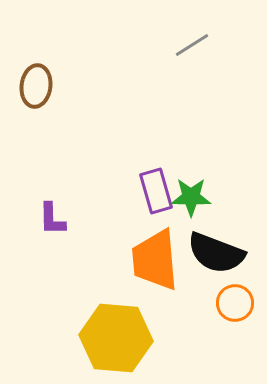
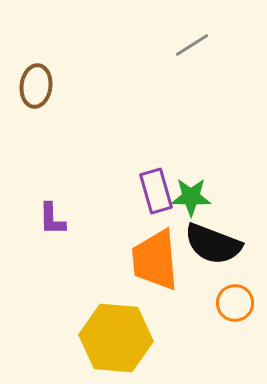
black semicircle: moved 3 px left, 9 px up
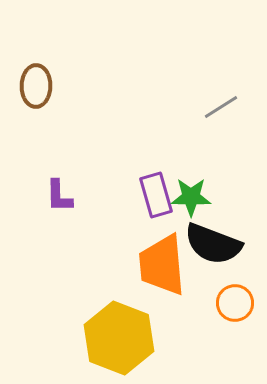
gray line: moved 29 px right, 62 px down
brown ellipse: rotated 6 degrees counterclockwise
purple rectangle: moved 4 px down
purple L-shape: moved 7 px right, 23 px up
orange trapezoid: moved 7 px right, 5 px down
yellow hexagon: moved 3 px right; rotated 16 degrees clockwise
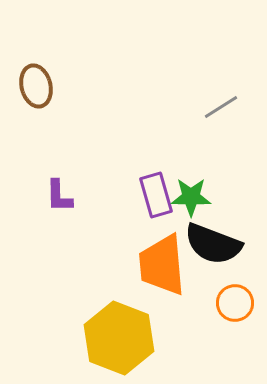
brown ellipse: rotated 15 degrees counterclockwise
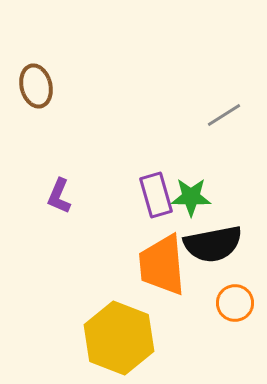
gray line: moved 3 px right, 8 px down
purple L-shape: rotated 24 degrees clockwise
black semicircle: rotated 32 degrees counterclockwise
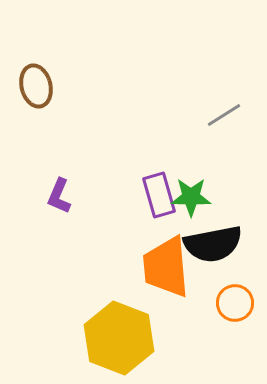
purple rectangle: moved 3 px right
orange trapezoid: moved 4 px right, 2 px down
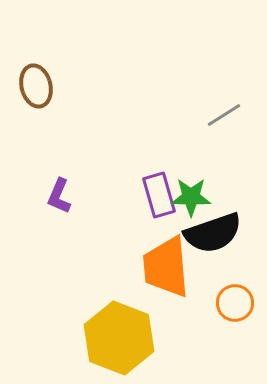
black semicircle: moved 11 px up; rotated 8 degrees counterclockwise
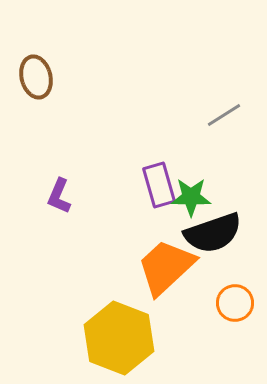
brown ellipse: moved 9 px up
purple rectangle: moved 10 px up
orange trapezoid: rotated 52 degrees clockwise
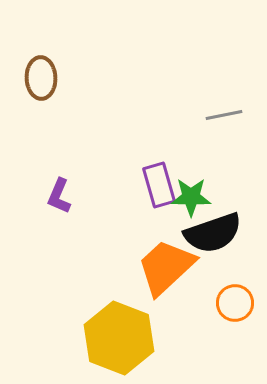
brown ellipse: moved 5 px right, 1 px down; rotated 12 degrees clockwise
gray line: rotated 21 degrees clockwise
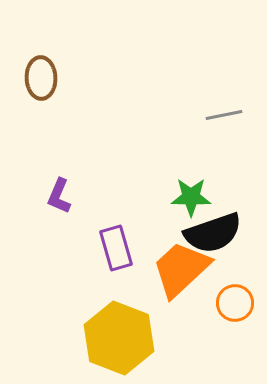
purple rectangle: moved 43 px left, 63 px down
orange trapezoid: moved 15 px right, 2 px down
